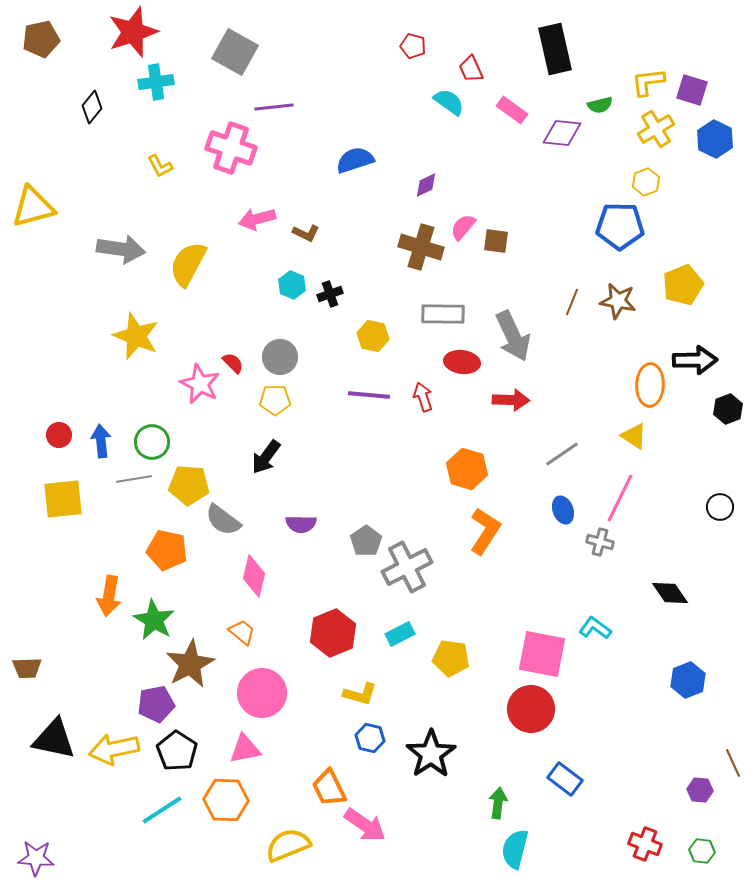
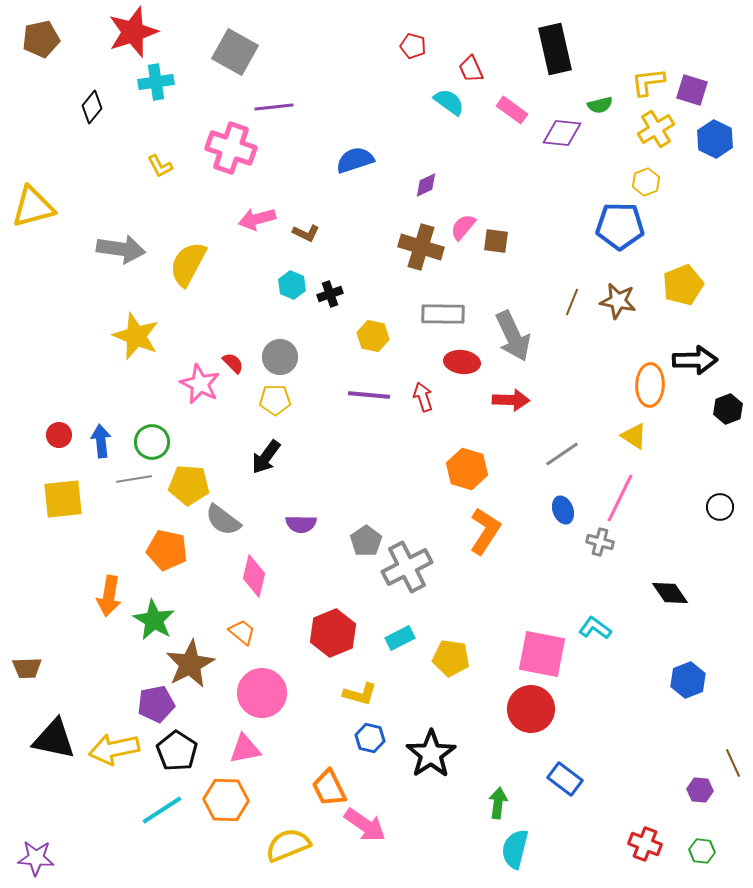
cyan rectangle at (400, 634): moved 4 px down
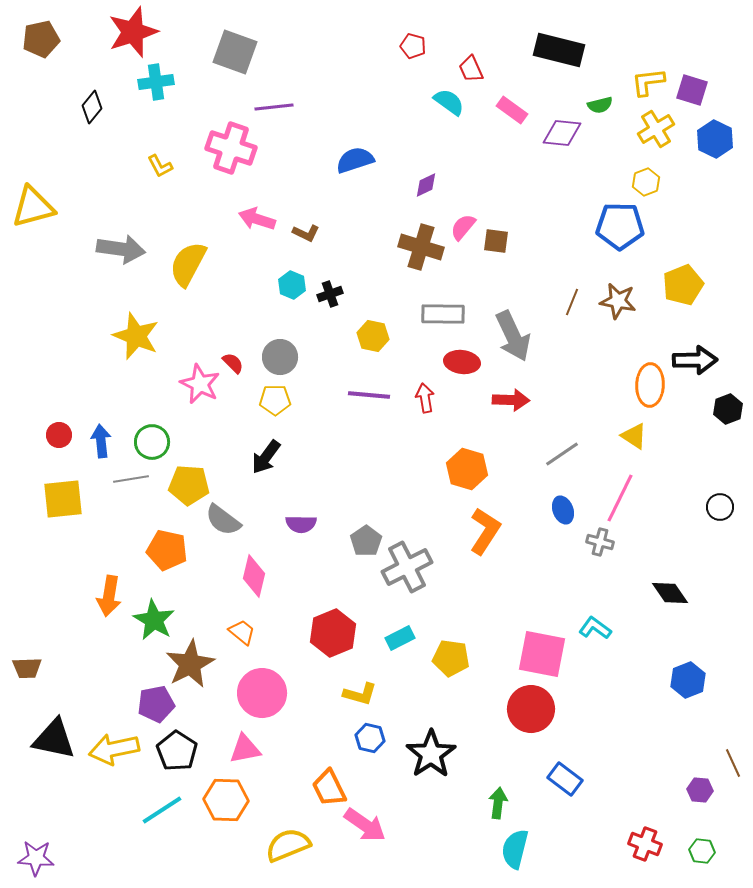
black rectangle at (555, 49): moved 4 px right, 1 px down; rotated 63 degrees counterclockwise
gray square at (235, 52): rotated 9 degrees counterclockwise
pink arrow at (257, 219): rotated 33 degrees clockwise
red arrow at (423, 397): moved 2 px right, 1 px down; rotated 8 degrees clockwise
gray line at (134, 479): moved 3 px left
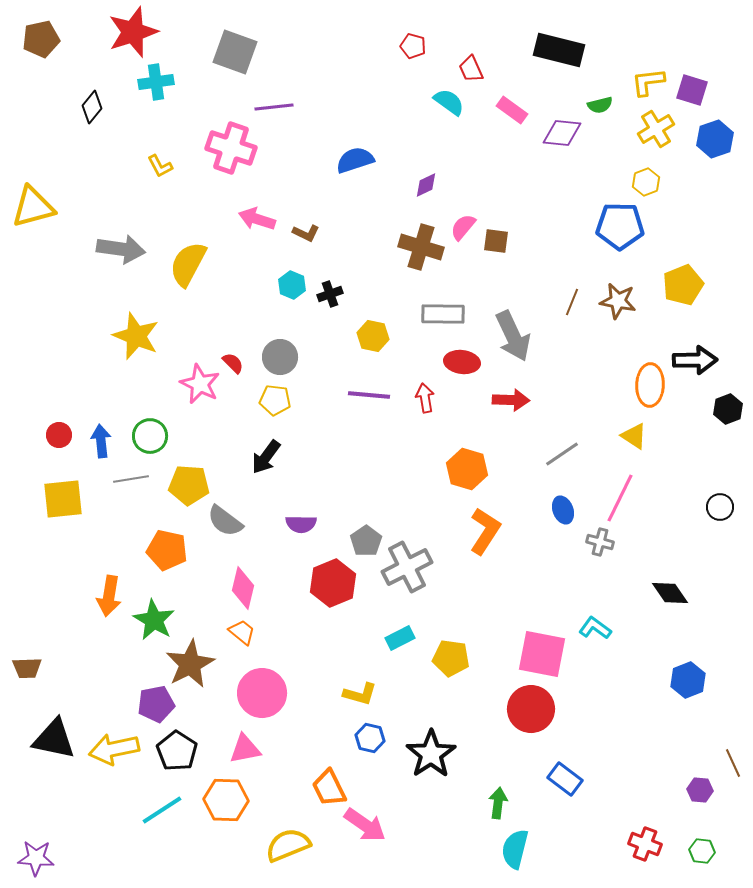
blue hexagon at (715, 139): rotated 15 degrees clockwise
yellow pentagon at (275, 400): rotated 8 degrees clockwise
green circle at (152, 442): moved 2 px left, 6 px up
gray semicircle at (223, 520): moved 2 px right, 1 px down
pink diamond at (254, 576): moved 11 px left, 12 px down
red hexagon at (333, 633): moved 50 px up
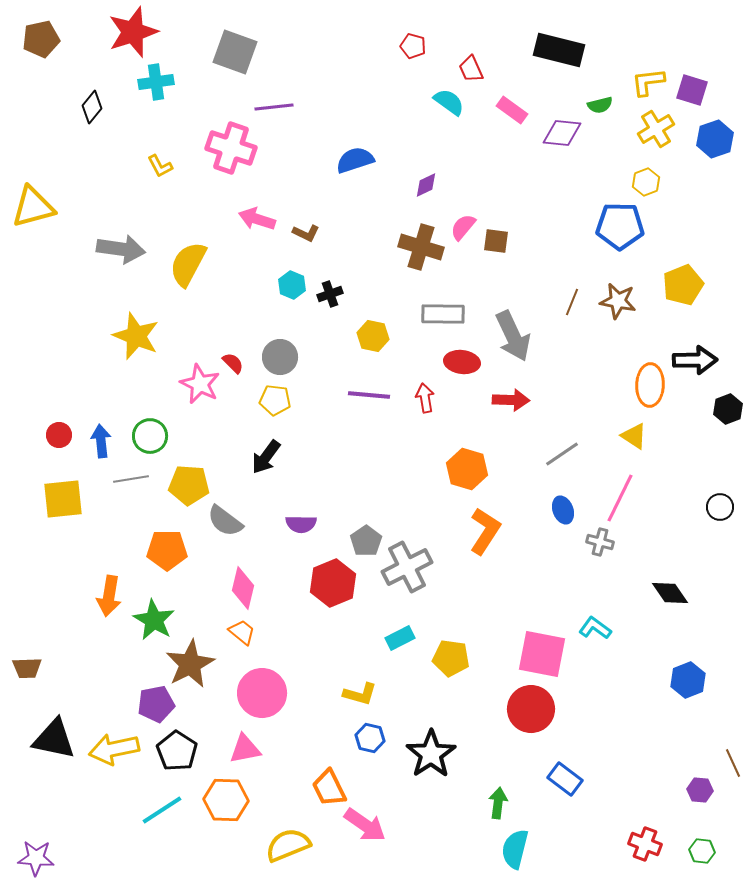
orange pentagon at (167, 550): rotated 12 degrees counterclockwise
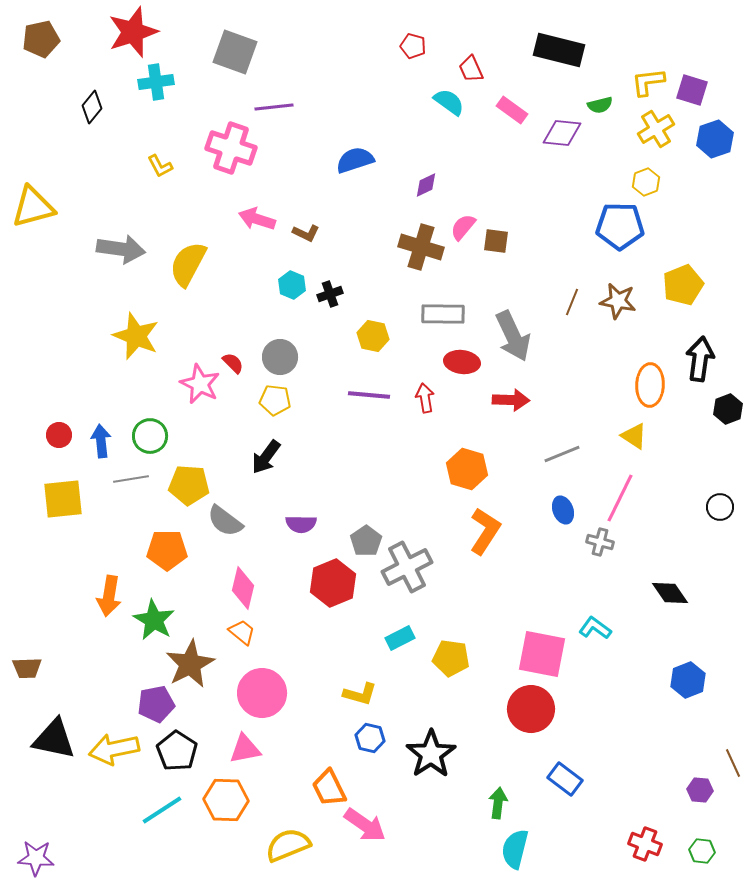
black arrow at (695, 360): moved 5 px right, 1 px up; rotated 81 degrees counterclockwise
gray line at (562, 454): rotated 12 degrees clockwise
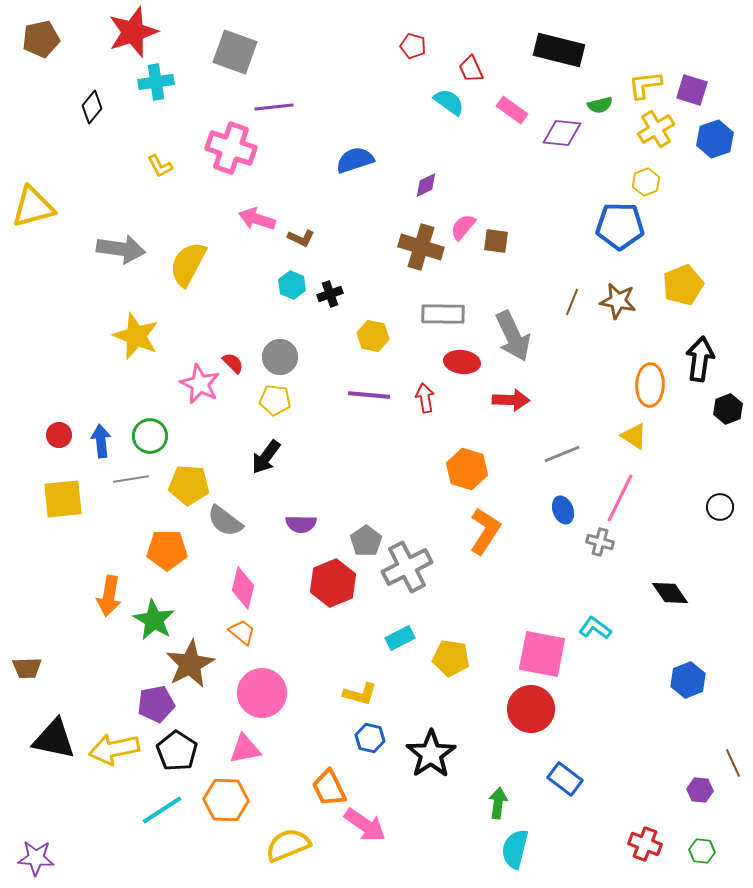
yellow L-shape at (648, 82): moved 3 px left, 3 px down
brown L-shape at (306, 233): moved 5 px left, 5 px down
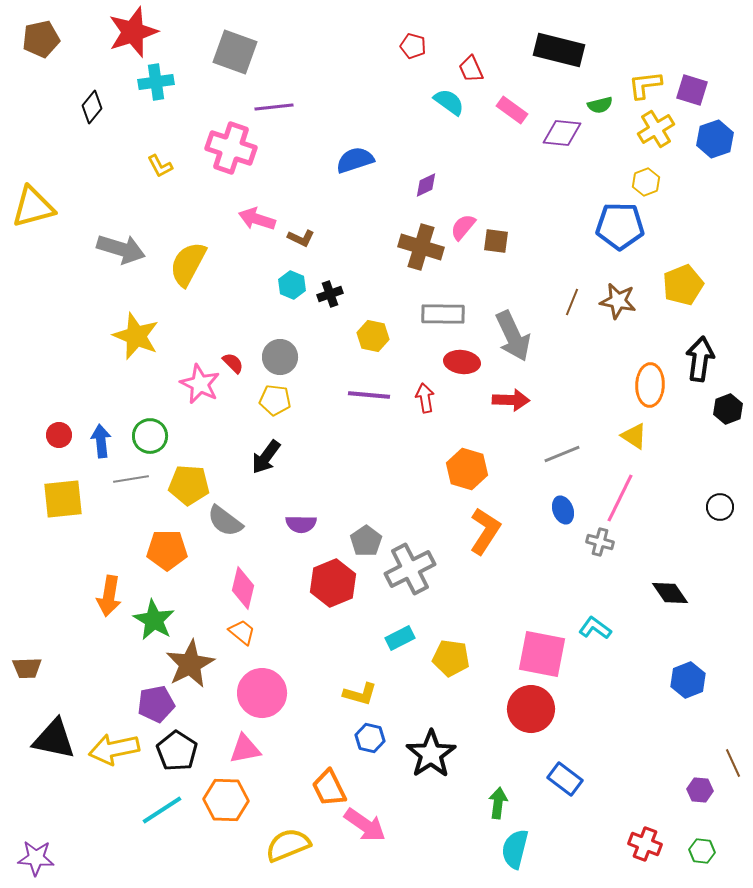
gray arrow at (121, 249): rotated 9 degrees clockwise
gray cross at (407, 567): moved 3 px right, 2 px down
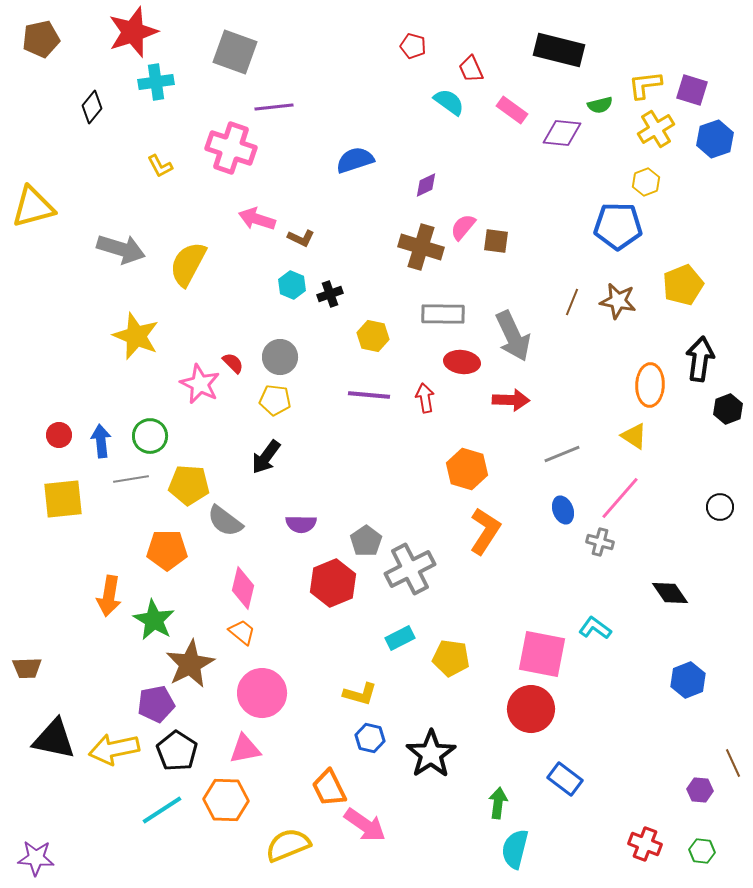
blue pentagon at (620, 226): moved 2 px left
pink line at (620, 498): rotated 15 degrees clockwise
